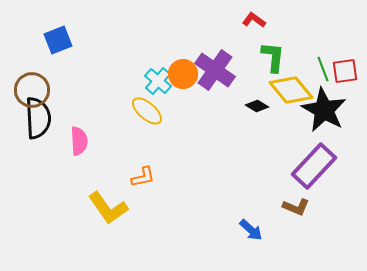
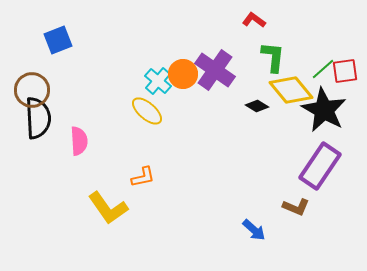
green line: rotated 70 degrees clockwise
purple rectangle: moved 6 px right; rotated 9 degrees counterclockwise
blue arrow: moved 3 px right
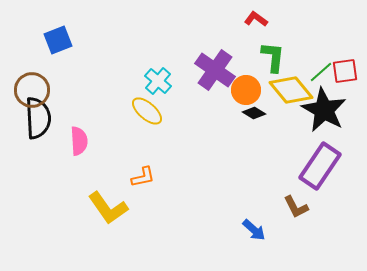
red L-shape: moved 2 px right, 1 px up
green line: moved 2 px left, 3 px down
orange circle: moved 63 px right, 16 px down
black diamond: moved 3 px left, 7 px down
brown L-shape: rotated 40 degrees clockwise
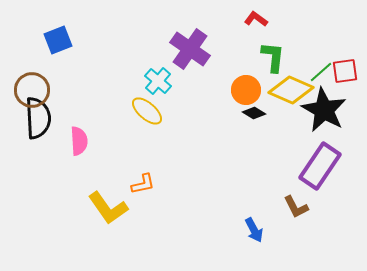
purple cross: moved 25 px left, 21 px up
yellow diamond: rotated 27 degrees counterclockwise
orange L-shape: moved 7 px down
blue arrow: rotated 20 degrees clockwise
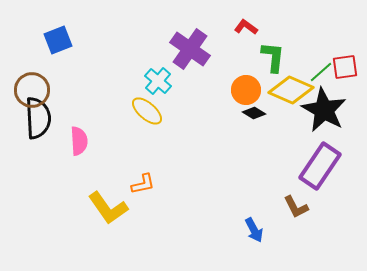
red L-shape: moved 10 px left, 8 px down
red square: moved 4 px up
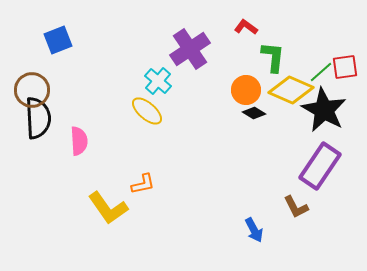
purple cross: rotated 21 degrees clockwise
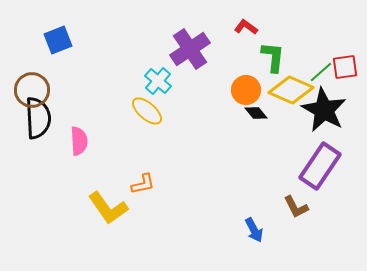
black diamond: moved 2 px right; rotated 20 degrees clockwise
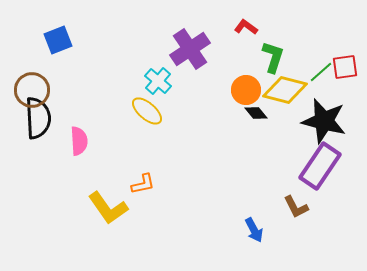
green L-shape: rotated 12 degrees clockwise
yellow diamond: moved 6 px left; rotated 9 degrees counterclockwise
black star: moved 11 px down; rotated 15 degrees counterclockwise
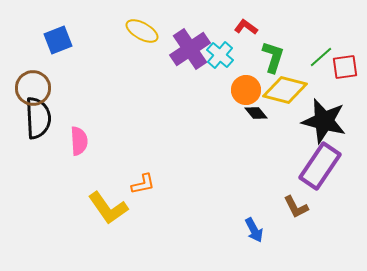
green line: moved 15 px up
cyan cross: moved 62 px right, 26 px up
brown circle: moved 1 px right, 2 px up
yellow ellipse: moved 5 px left, 80 px up; rotated 12 degrees counterclockwise
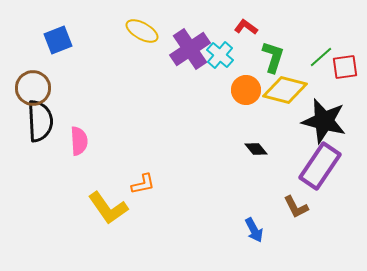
black diamond: moved 36 px down
black semicircle: moved 2 px right, 3 px down
